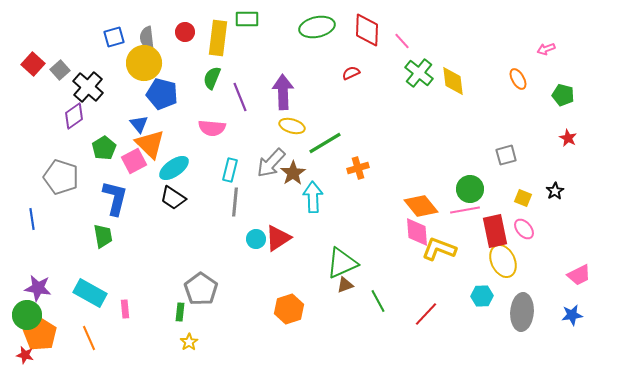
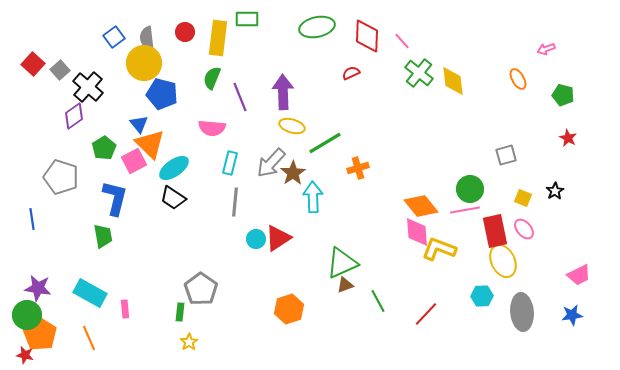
red diamond at (367, 30): moved 6 px down
blue square at (114, 37): rotated 20 degrees counterclockwise
cyan rectangle at (230, 170): moved 7 px up
gray ellipse at (522, 312): rotated 9 degrees counterclockwise
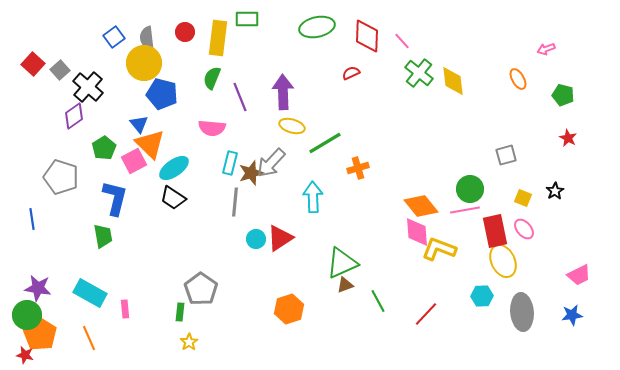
brown star at (293, 173): moved 42 px left; rotated 15 degrees clockwise
red triangle at (278, 238): moved 2 px right
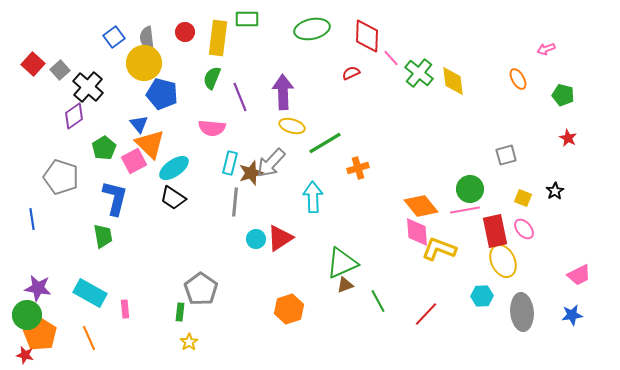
green ellipse at (317, 27): moved 5 px left, 2 px down
pink line at (402, 41): moved 11 px left, 17 px down
